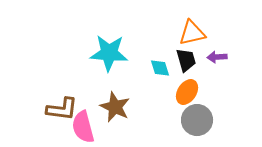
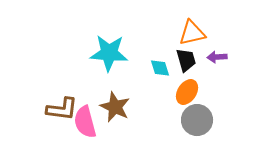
pink semicircle: moved 2 px right, 5 px up
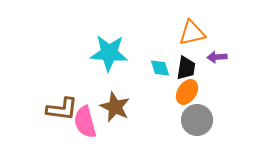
black trapezoid: moved 8 px down; rotated 25 degrees clockwise
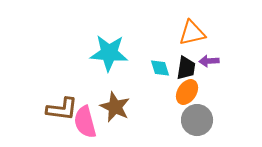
purple arrow: moved 8 px left, 4 px down
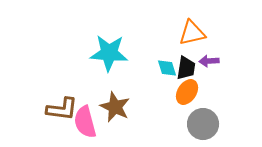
cyan diamond: moved 7 px right
gray circle: moved 6 px right, 4 px down
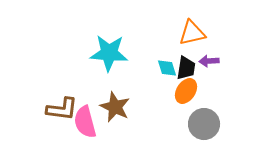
orange ellipse: moved 1 px left, 1 px up
gray circle: moved 1 px right
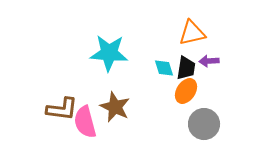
cyan diamond: moved 3 px left
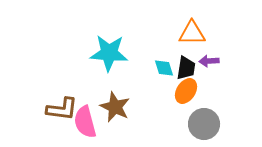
orange triangle: rotated 12 degrees clockwise
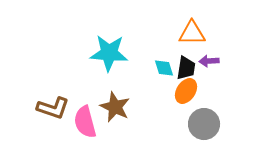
brown L-shape: moved 9 px left, 1 px up; rotated 12 degrees clockwise
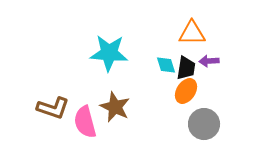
cyan diamond: moved 2 px right, 3 px up
